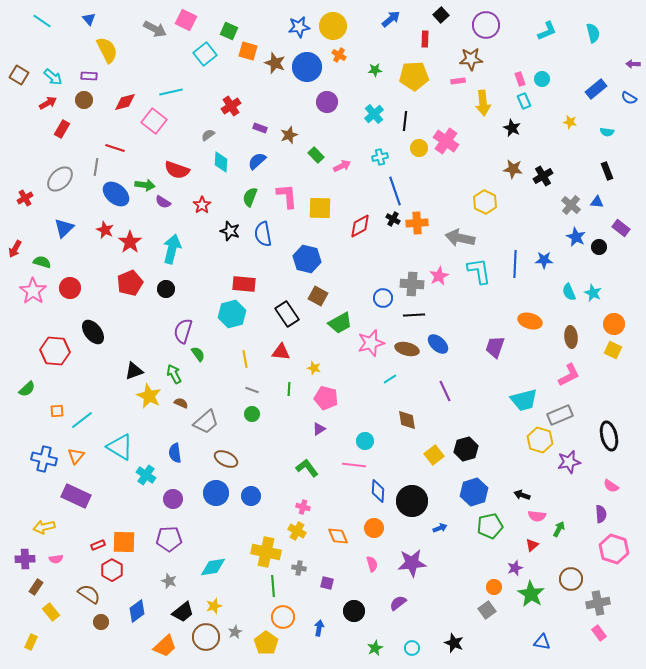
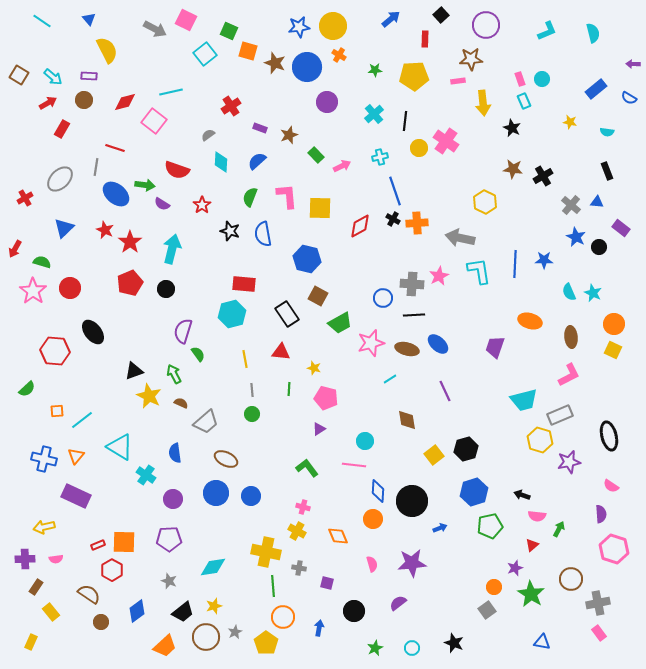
purple semicircle at (163, 202): moved 1 px left, 2 px down
gray line at (252, 390): rotated 64 degrees clockwise
orange circle at (374, 528): moved 1 px left, 9 px up
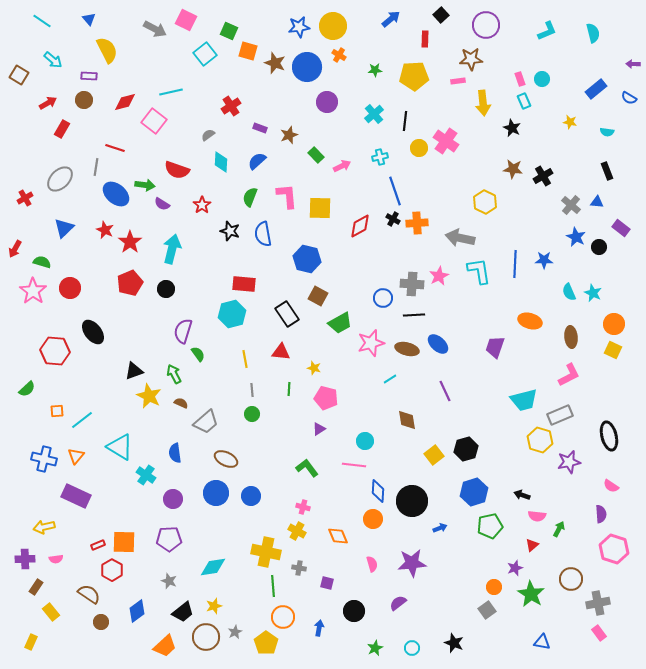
cyan arrow at (53, 77): moved 17 px up
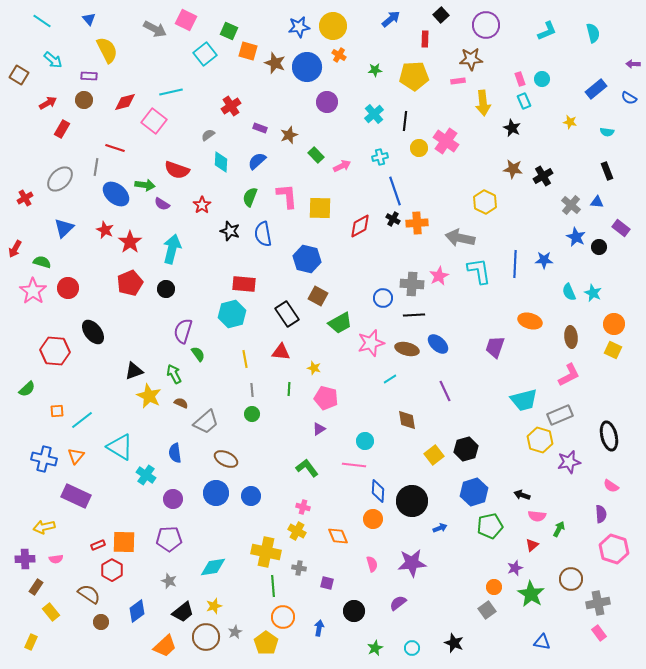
red circle at (70, 288): moved 2 px left
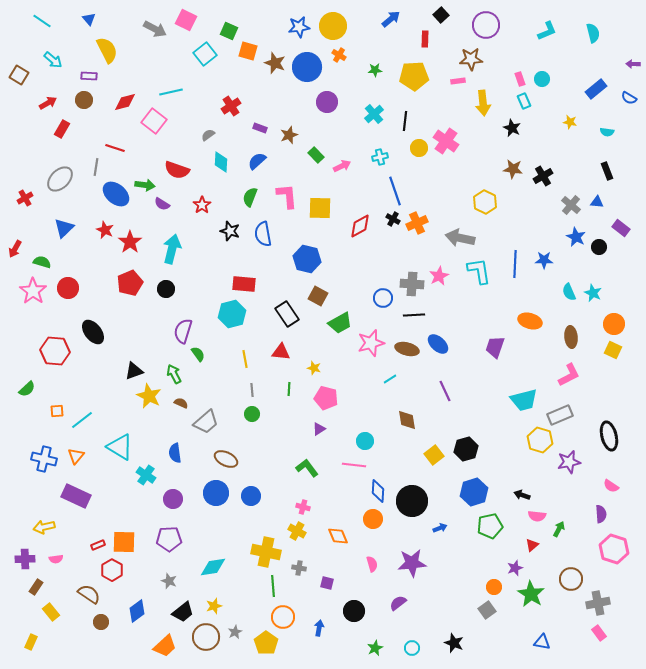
orange cross at (417, 223): rotated 20 degrees counterclockwise
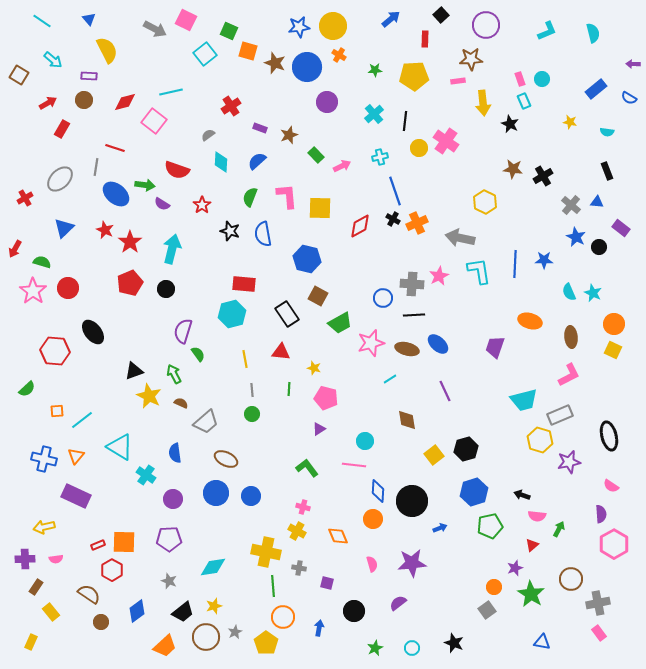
black star at (512, 128): moved 2 px left, 4 px up
pink hexagon at (614, 549): moved 5 px up; rotated 12 degrees clockwise
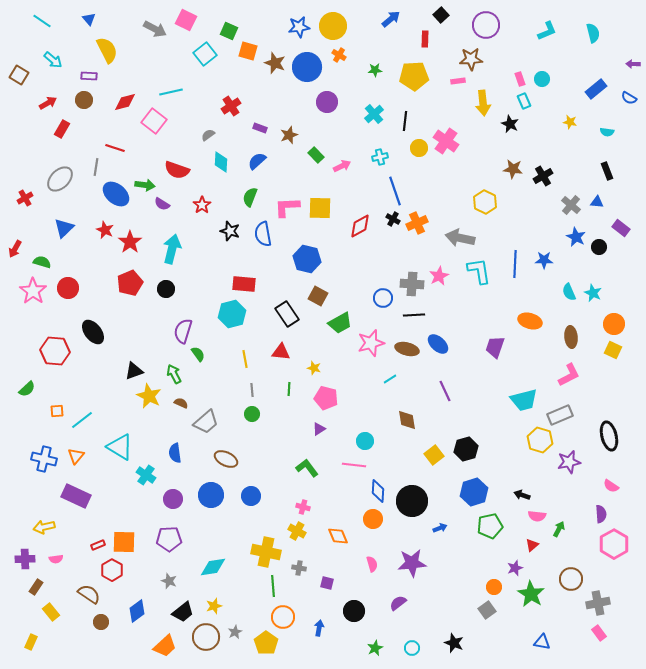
pink L-shape at (287, 196): moved 11 px down; rotated 88 degrees counterclockwise
blue circle at (216, 493): moved 5 px left, 2 px down
